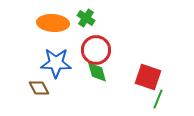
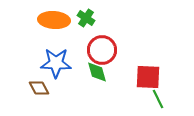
orange ellipse: moved 1 px right, 3 px up
red circle: moved 6 px right
red square: rotated 16 degrees counterclockwise
green line: rotated 48 degrees counterclockwise
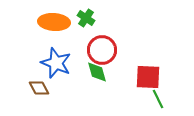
orange ellipse: moved 2 px down
blue star: rotated 20 degrees clockwise
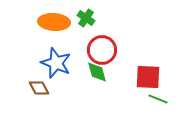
green line: rotated 42 degrees counterclockwise
